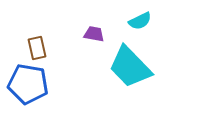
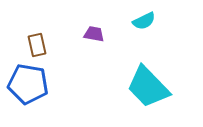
cyan semicircle: moved 4 px right
brown rectangle: moved 3 px up
cyan trapezoid: moved 18 px right, 20 px down
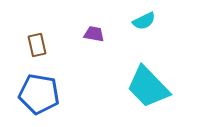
blue pentagon: moved 11 px right, 10 px down
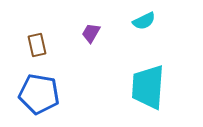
purple trapezoid: moved 3 px left, 1 px up; rotated 70 degrees counterclockwise
cyan trapezoid: rotated 48 degrees clockwise
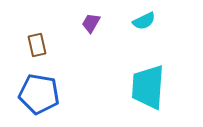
purple trapezoid: moved 10 px up
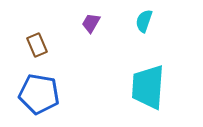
cyan semicircle: rotated 135 degrees clockwise
brown rectangle: rotated 10 degrees counterclockwise
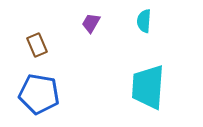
cyan semicircle: rotated 15 degrees counterclockwise
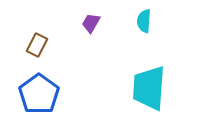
brown rectangle: rotated 50 degrees clockwise
cyan trapezoid: moved 1 px right, 1 px down
blue pentagon: rotated 27 degrees clockwise
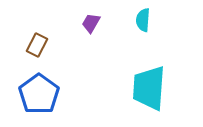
cyan semicircle: moved 1 px left, 1 px up
